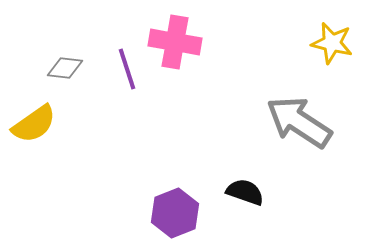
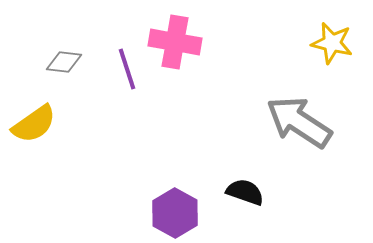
gray diamond: moved 1 px left, 6 px up
purple hexagon: rotated 9 degrees counterclockwise
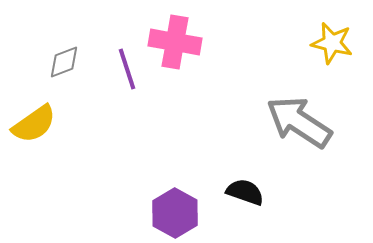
gray diamond: rotated 27 degrees counterclockwise
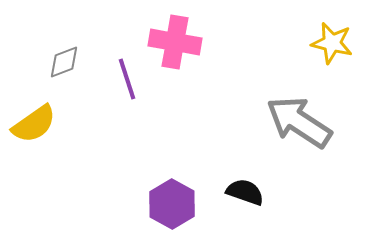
purple line: moved 10 px down
purple hexagon: moved 3 px left, 9 px up
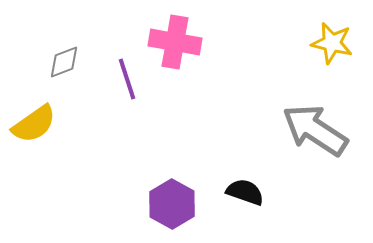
gray arrow: moved 16 px right, 8 px down
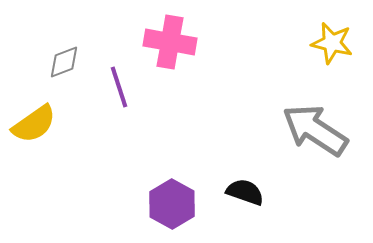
pink cross: moved 5 px left
purple line: moved 8 px left, 8 px down
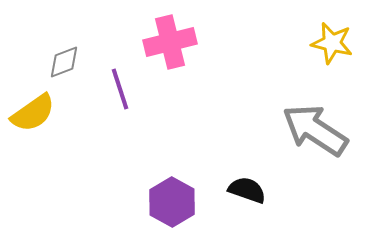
pink cross: rotated 24 degrees counterclockwise
purple line: moved 1 px right, 2 px down
yellow semicircle: moved 1 px left, 11 px up
black semicircle: moved 2 px right, 2 px up
purple hexagon: moved 2 px up
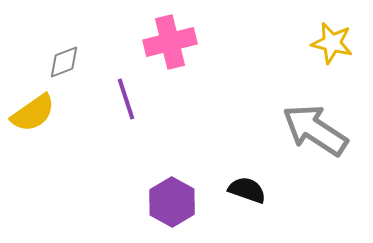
purple line: moved 6 px right, 10 px down
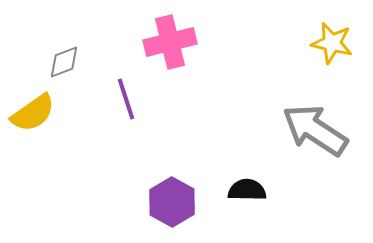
black semicircle: rotated 18 degrees counterclockwise
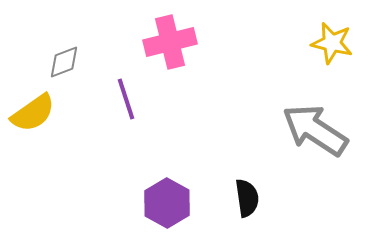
black semicircle: moved 8 px down; rotated 81 degrees clockwise
purple hexagon: moved 5 px left, 1 px down
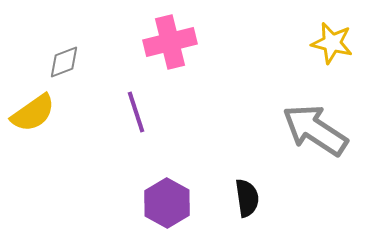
purple line: moved 10 px right, 13 px down
